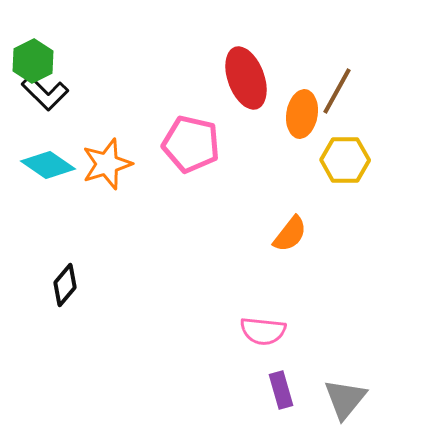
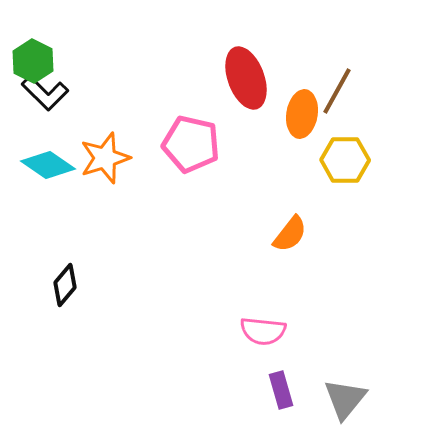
green hexagon: rotated 6 degrees counterclockwise
orange star: moved 2 px left, 6 px up
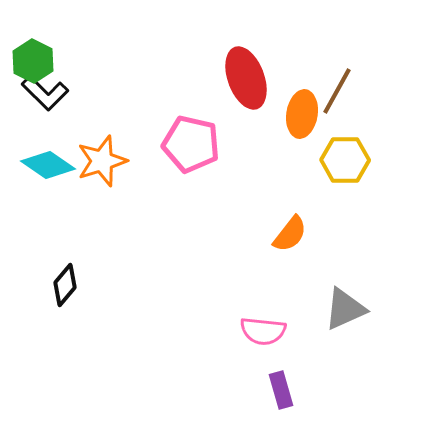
orange star: moved 3 px left, 3 px down
gray triangle: moved 90 px up; rotated 27 degrees clockwise
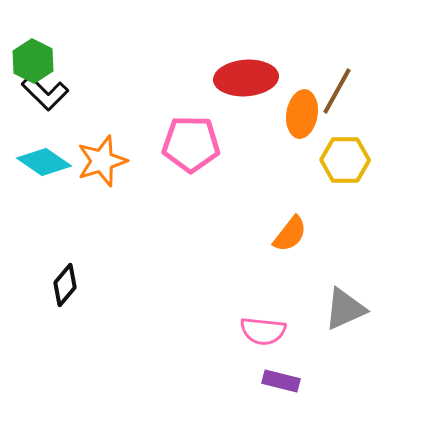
red ellipse: rotated 74 degrees counterclockwise
pink pentagon: rotated 12 degrees counterclockwise
cyan diamond: moved 4 px left, 3 px up
purple rectangle: moved 9 px up; rotated 60 degrees counterclockwise
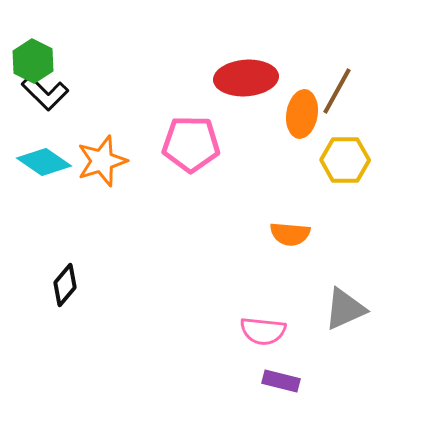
orange semicircle: rotated 57 degrees clockwise
